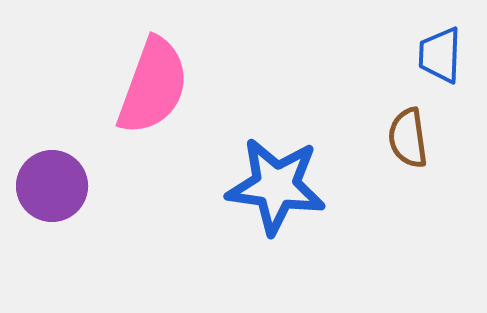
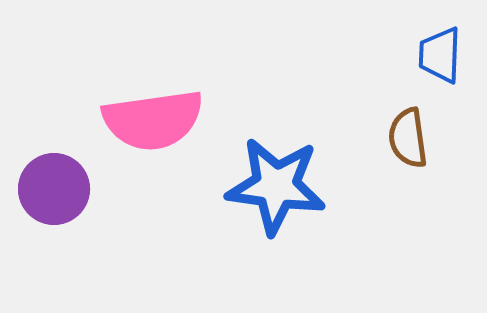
pink semicircle: moved 34 px down; rotated 62 degrees clockwise
purple circle: moved 2 px right, 3 px down
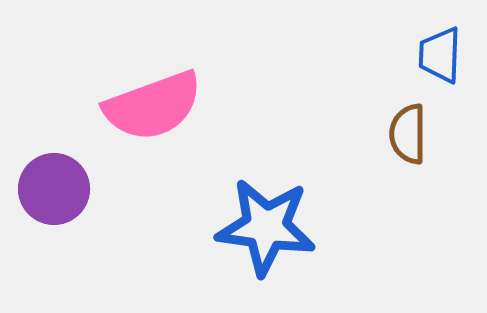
pink semicircle: moved 14 px up; rotated 12 degrees counterclockwise
brown semicircle: moved 4 px up; rotated 8 degrees clockwise
blue star: moved 10 px left, 41 px down
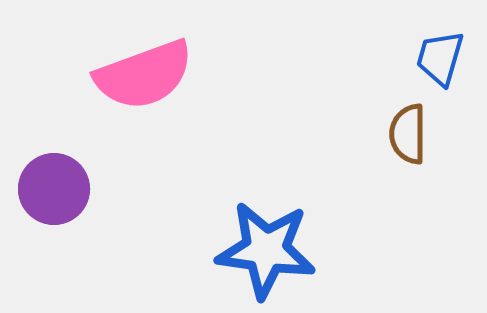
blue trapezoid: moved 3 px down; rotated 14 degrees clockwise
pink semicircle: moved 9 px left, 31 px up
blue star: moved 23 px down
